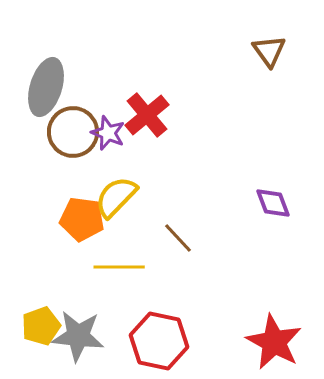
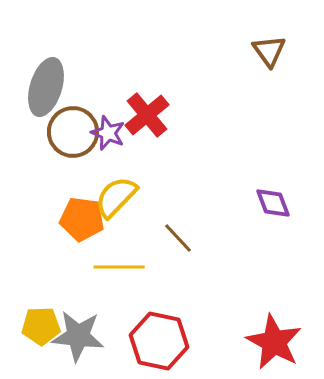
yellow pentagon: rotated 18 degrees clockwise
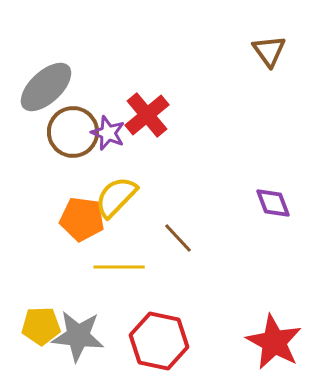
gray ellipse: rotated 30 degrees clockwise
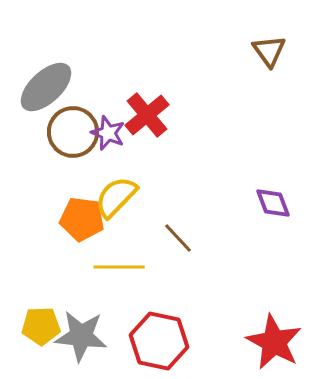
gray star: moved 3 px right
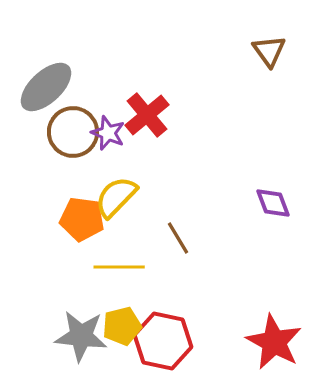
brown line: rotated 12 degrees clockwise
yellow pentagon: moved 81 px right; rotated 12 degrees counterclockwise
red hexagon: moved 4 px right
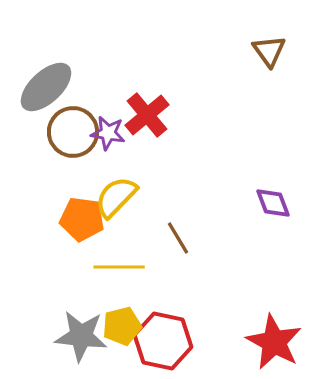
purple star: rotated 12 degrees counterclockwise
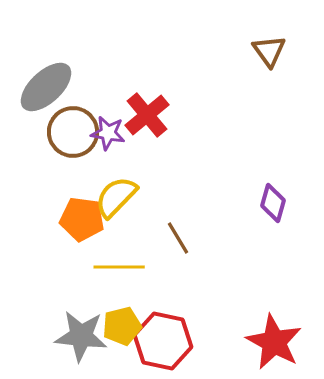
purple diamond: rotated 36 degrees clockwise
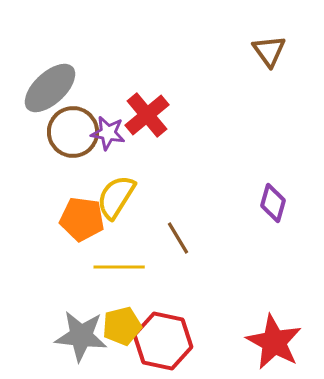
gray ellipse: moved 4 px right, 1 px down
yellow semicircle: rotated 12 degrees counterclockwise
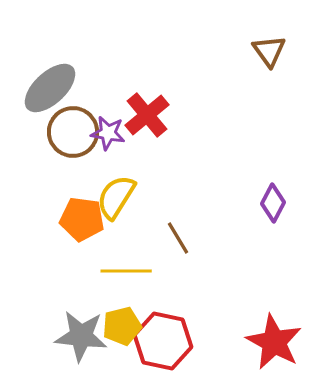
purple diamond: rotated 12 degrees clockwise
yellow line: moved 7 px right, 4 px down
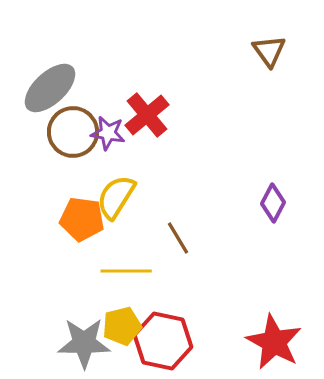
gray star: moved 3 px right, 7 px down; rotated 6 degrees counterclockwise
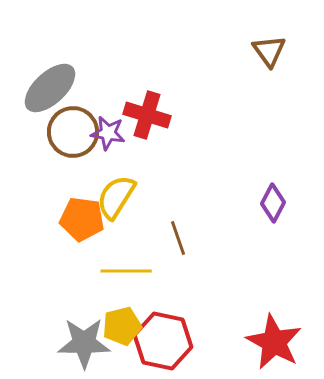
red cross: rotated 33 degrees counterclockwise
brown line: rotated 12 degrees clockwise
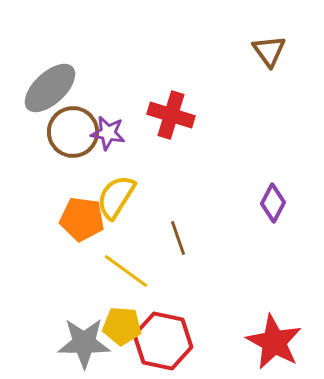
red cross: moved 24 px right
yellow line: rotated 36 degrees clockwise
yellow pentagon: rotated 18 degrees clockwise
